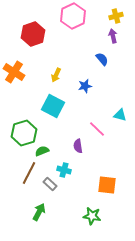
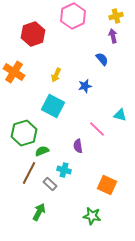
orange square: rotated 18 degrees clockwise
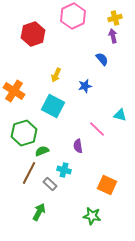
yellow cross: moved 1 px left, 2 px down
orange cross: moved 19 px down
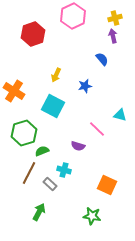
purple semicircle: rotated 64 degrees counterclockwise
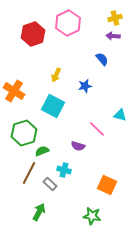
pink hexagon: moved 5 px left, 7 px down
purple arrow: rotated 72 degrees counterclockwise
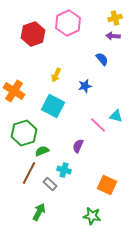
cyan triangle: moved 4 px left, 1 px down
pink line: moved 1 px right, 4 px up
purple semicircle: rotated 96 degrees clockwise
